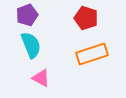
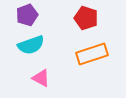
cyan semicircle: rotated 92 degrees clockwise
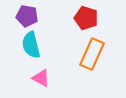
purple pentagon: moved 1 px down; rotated 30 degrees clockwise
cyan semicircle: rotated 96 degrees clockwise
orange rectangle: rotated 48 degrees counterclockwise
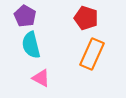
purple pentagon: moved 2 px left; rotated 20 degrees clockwise
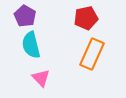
red pentagon: rotated 30 degrees counterclockwise
pink triangle: rotated 18 degrees clockwise
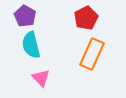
red pentagon: rotated 15 degrees counterclockwise
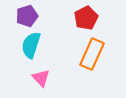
purple pentagon: moved 2 px right; rotated 25 degrees clockwise
cyan semicircle: rotated 32 degrees clockwise
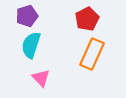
red pentagon: moved 1 px right, 1 px down
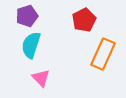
red pentagon: moved 3 px left, 1 px down
orange rectangle: moved 11 px right
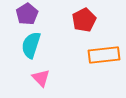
purple pentagon: moved 2 px up; rotated 15 degrees counterclockwise
orange rectangle: moved 1 px right, 1 px down; rotated 60 degrees clockwise
